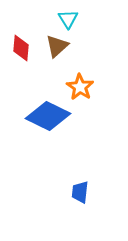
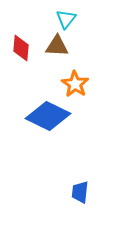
cyan triangle: moved 2 px left; rotated 10 degrees clockwise
brown triangle: rotated 45 degrees clockwise
orange star: moved 5 px left, 3 px up
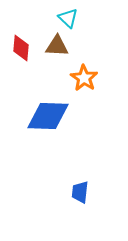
cyan triangle: moved 2 px right, 1 px up; rotated 25 degrees counterclockwise
orange star: moved 9 px right, 6 px up
blue diamond: rotated 24 degrees counterclockwise
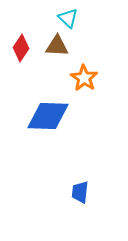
red diamond: rotated 28 degrees clockwise
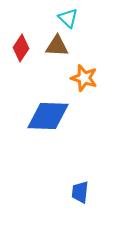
orange star: rotated 16 degrees counterclockwise
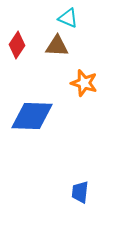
cyan triangle: rotated 20 degrees counterclockwise
red diamond: moved 4 px left, 3 px up
orange star: moved 5 px down
blue diamond: moved 16 px left
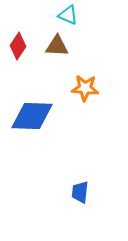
cyan triangle: moved 3 px up
red diamond: moved 1 px right, 1 px down
orange star: moved 1 px right, 5 px down; rotated 12 degrees counterclockwise
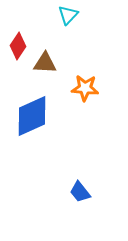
cyan triangle: rotated 50 degrees clockwise
brown triangle: moved 12 px left, 17 px down
blue diamond: rotated 27 degrees counterclockwise
blue trapezoid: rotated 45 degrees counterclockwise
